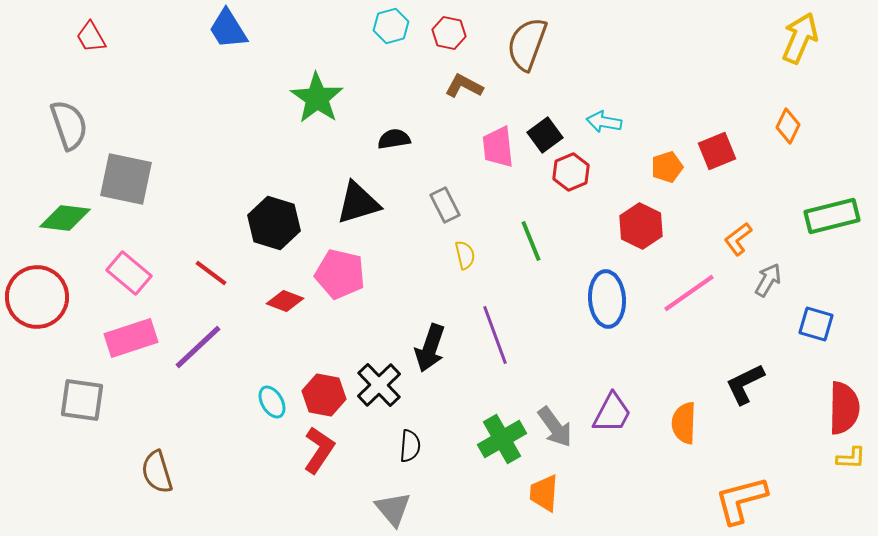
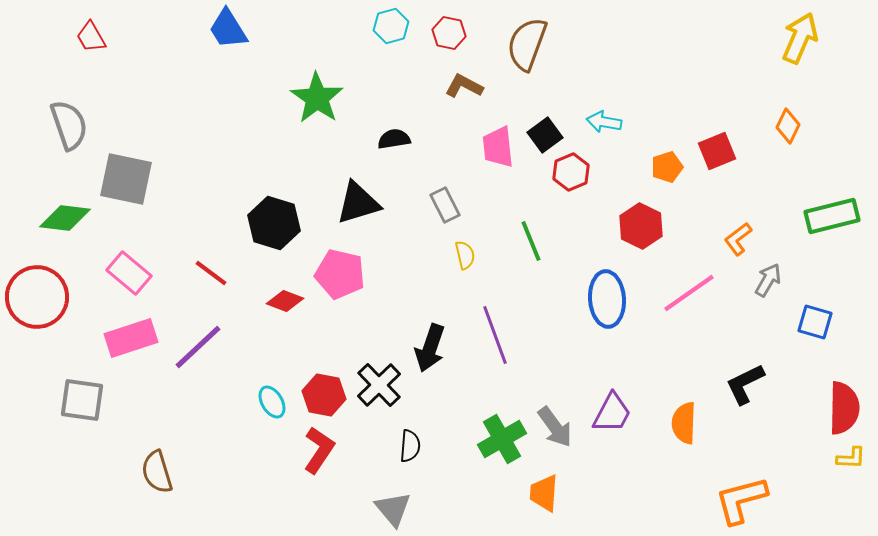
blue square at (816, 324): moved 1 px left, 2 px up
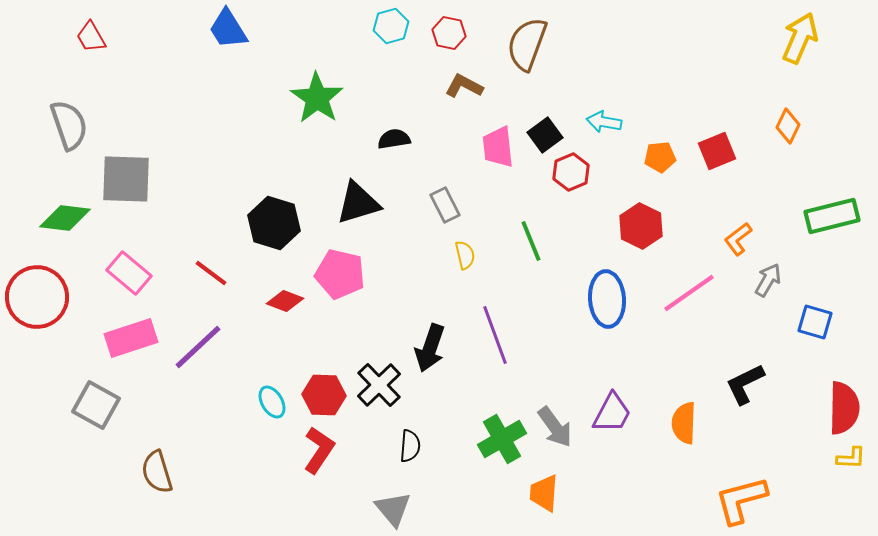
orange pentagon at (667, 167): moved 7 px left, 10 px up; rotated 12 degrees clockwise
gray square at (126, 179): rotated 10 degrees counterclockwise
red hexagon at (324, 395): rotated 9 degrees counterclockwise
gray square at (82, 400): moved 14 px right, 5 px down; rotated 21 degrees clockwise
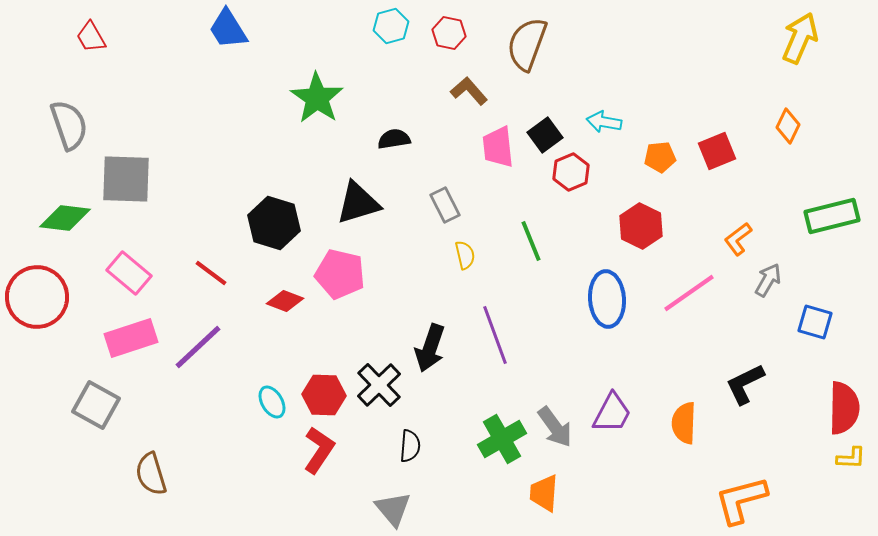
brown L-shape at (464, 86): moved 5 px right, 5 px down; rotated 21 degrees clockwise
brown semicircle at (157, 472): moved 6 px left, 2 px down
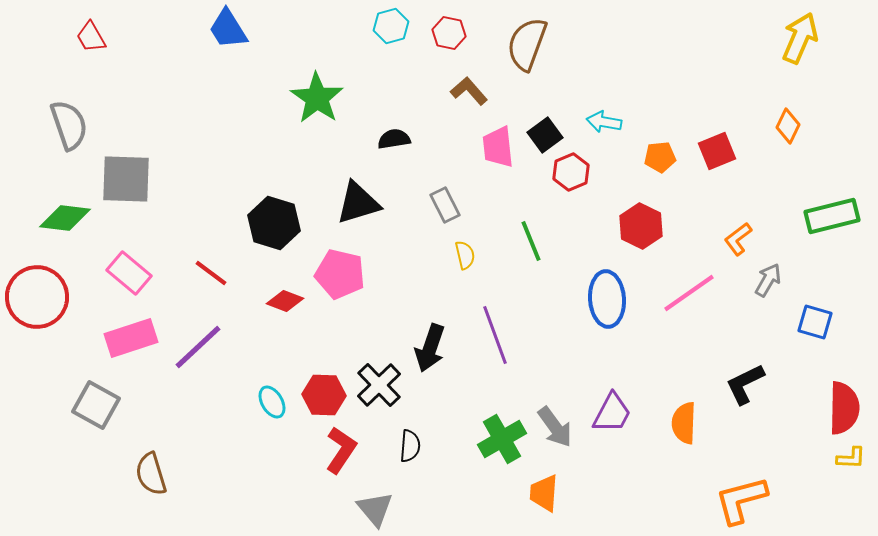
red L-shape at (319, 450): moved 22 px right
gray triangle at (393, 509): moved 18 px left
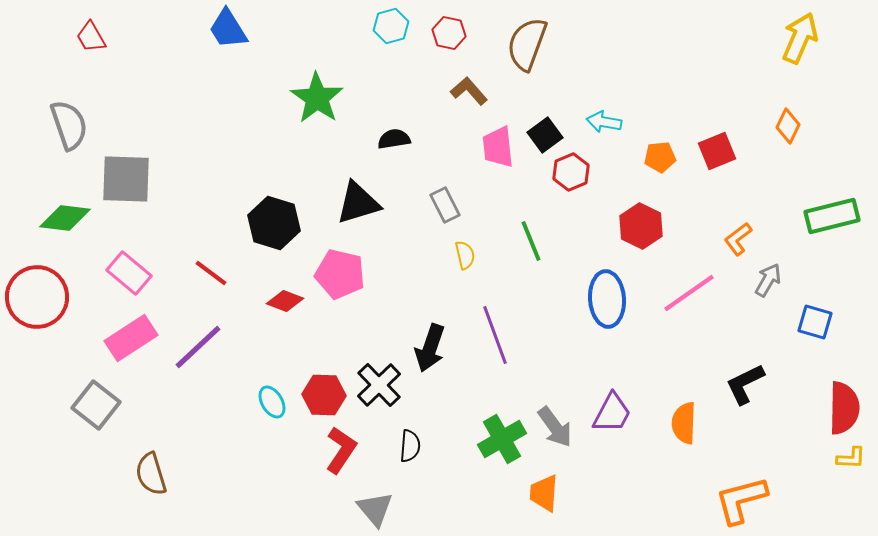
pink rectangle at (131, 338): rotated 15 degrees counterclockwise
gray square at (96, 405): rotated 9 degrees clockwise
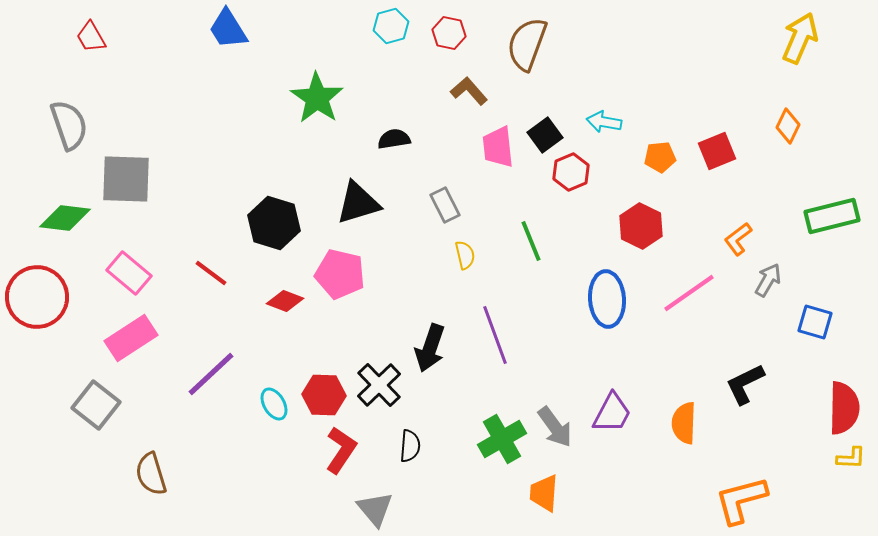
purple line at (198, 347): moved 13 px right, 27 px down
cyan ellipse at (272, 402): moved 2 px right, 2 px down
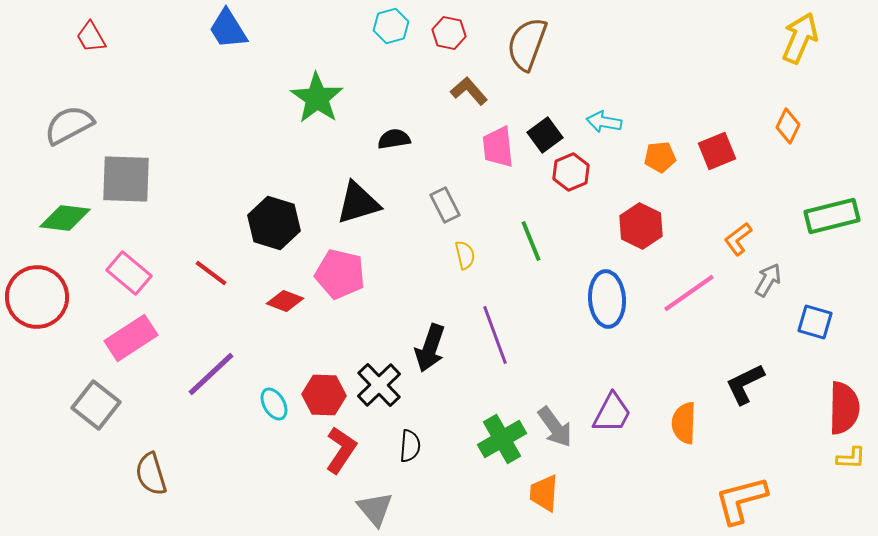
gray semicircle at (69, 125): rotated 99 degrees counterclockwise
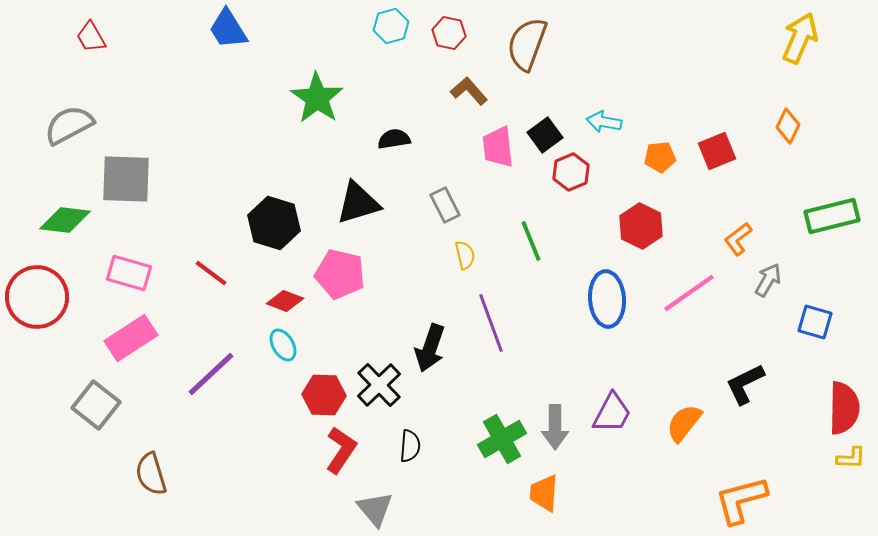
green diamond at (65, 218): moved 2 px down
pink rectangle at (129, 273): rotated 24 degrees counterclockwise
purple line at (495, 335): moved 4 px left, 12 px up
cyan ellipse at (274, 404): moved 9 px right, 59 px up
orange semicircle at (684, 423): rotated 36 degrees clockwise
gray arrow at (555, 427): rotated 36 degrees clockwise
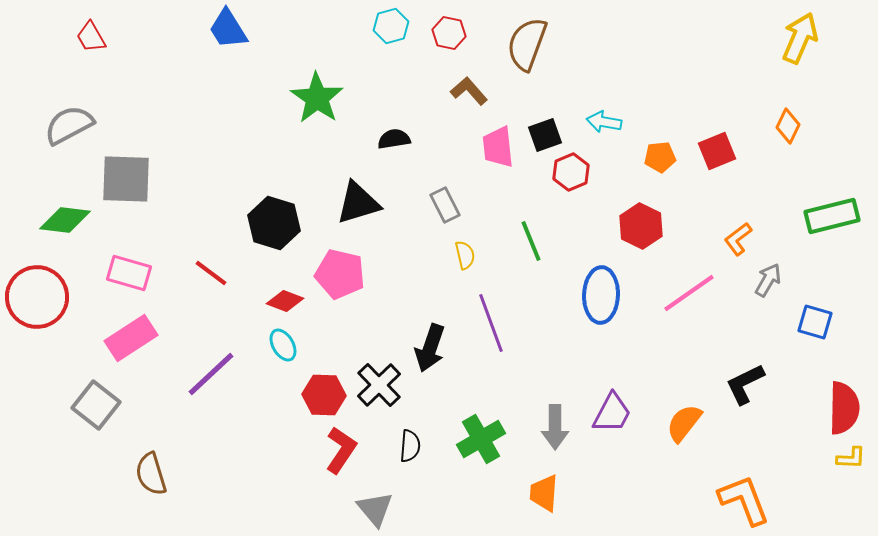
black square at (545, 135): rotated 16 degrees clockwise
blue ellipse at (607, 299): moved 6 px left, 4 px up; rotated 6 degrees clockwise
green cross at (502, 439): moved 21 px left
orange L-shape at (741, 500): moved 3 px right; rotated 84 degrees clockwise
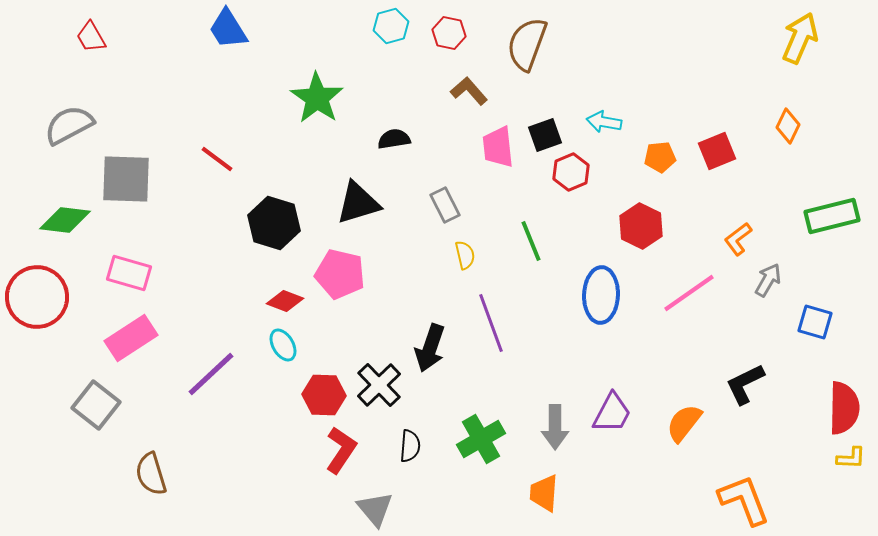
red line at (211, 273): moved 6 px right, 114 px up
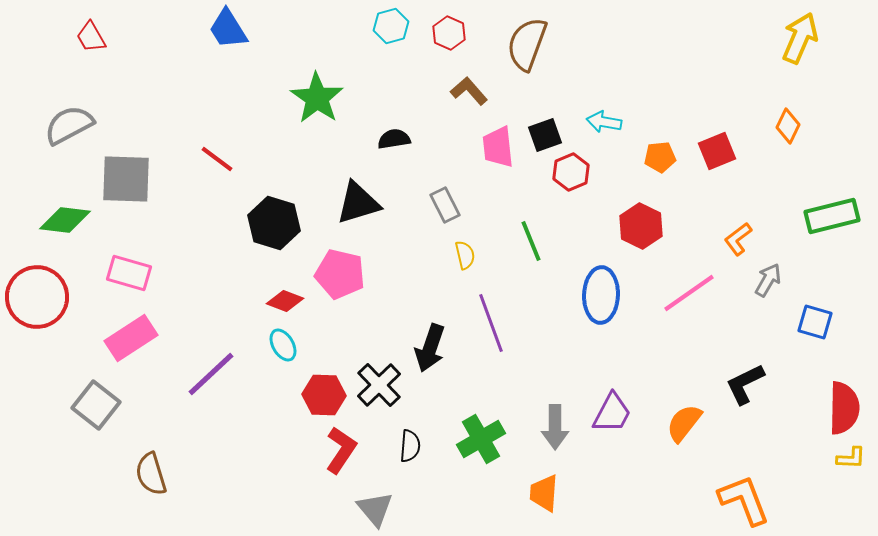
red hexagon at (449, 33): rotated 12 degrees clockwise
